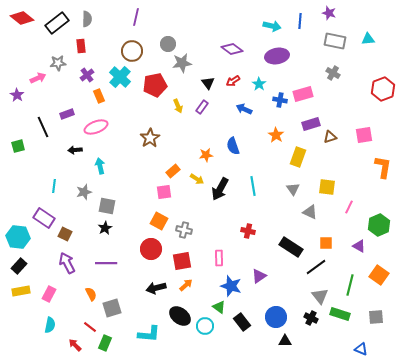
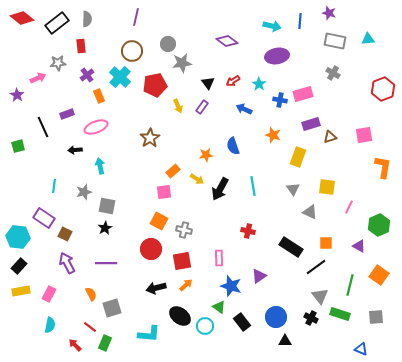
purple diamond at (232, 49): moved 5 px left, 8 px up
orange star at (276, 135): moved 3 px left; rotated 14 degrees counterclockwise
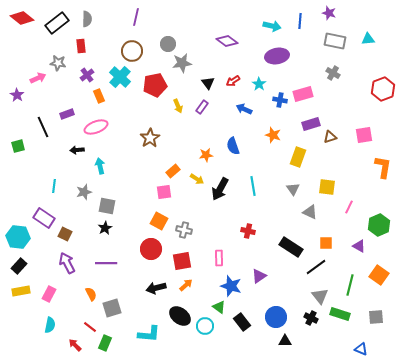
gray star at (58, 63): rotated 14 degrees clockwise
black arrow at (75, 150): moved 2 px right
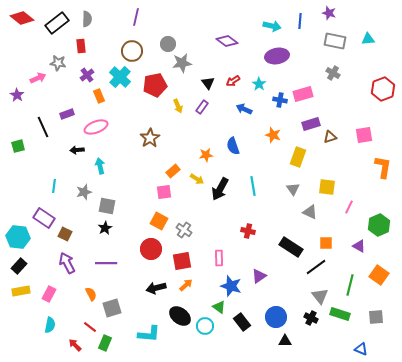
gray cross at (184, 230): rotated 21 degrees clockwise
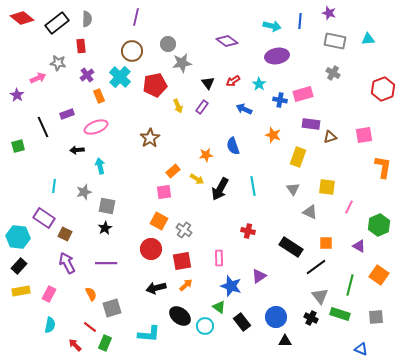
purple rectangle at (311, 124): rotated 24 degrees clockwise
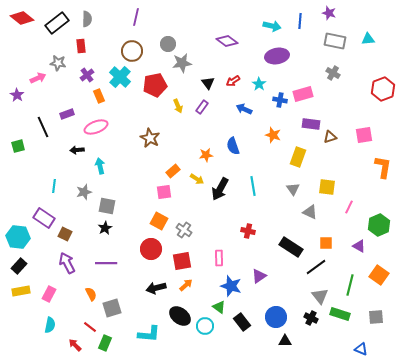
brown star at (150, 138): rotated 12 degrees counterclockwise
